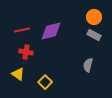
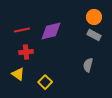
red cross: rotated 16 degrees counterclockwise
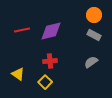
orange circle: moved 2 px up
red cross: moved 24 px right, 9 px down
gray semicircle: moved 3 px right, 3 px up; rotated 40 degrees clockwise
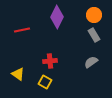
purple diamond: moved 6 px right, 14 px up; rotated 50 degrees counterclockwise
gray rectangle: rotated 32 degrees clockwise
yellow square: rotated 16 degrees counterclockwise
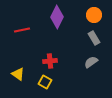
gray rectangle: moved 3 px down
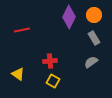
purple diamond: moved 12 px right
yellow square: moved 8 px right, 1 px up
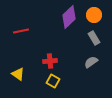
purple diamond: rotated 20 degrees clockwise
red line: moved 1 px left, 1 px down
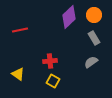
red line: moved 1 px left, 1 px up
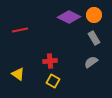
purple diamond: rotated 70 degrees clockwise
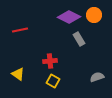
gray rectangle: moved 15 px left, 1 px down
gray semicircle: moved 6 px right, 15 px down; rotated 16 degrees clockwise
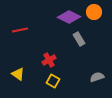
orange circle: moved 3 px up
red cross: moved 1 px left, 1 px up; rotated 24 degrees counterclockwise
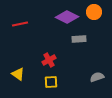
purple diamond: moved 2 px left
red line: moved 6 px up
gray rectangle: rotated 64 degrees counterclockwise
yellow square: moved 2 px left, 1 px down; rotated 32 degrees counterclockwise
